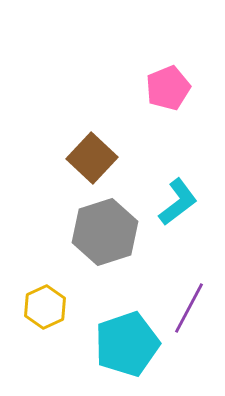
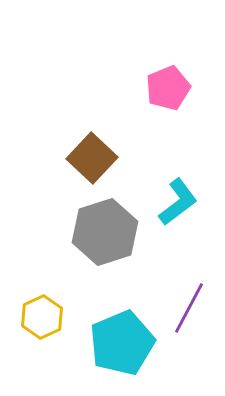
yellow hexagon: moved 3 px left, 10 px down
cyan pentagon: moved 5 px left, 1 px up; rotated 4 degrees counterclockwise
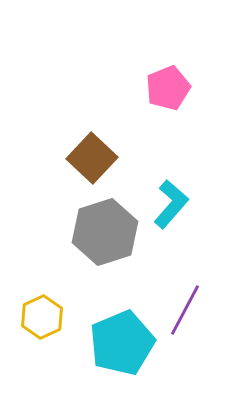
cyan L-shape: moved 7 px left, 2 px down; rotated 12 degrees counterclockwise
purple line: moved 4 px left, 2 px down
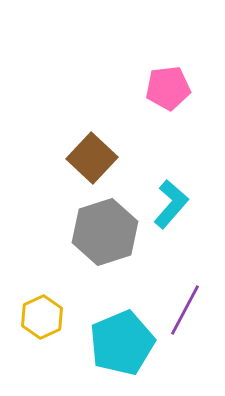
pink pentagon: rotated 15 degrees clockwise
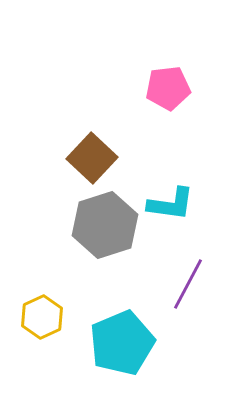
cyan L-shape: rotated 57 degrees clockwise
gray hexagon: moved 7 px up
purple line: moved 3 px right, 26 px up
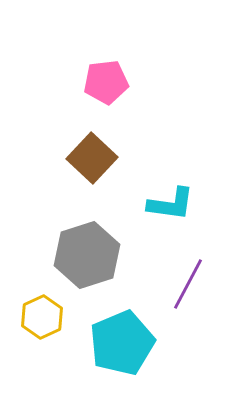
pink pentagon: moved 62 px left, 6 px up
gray hexagon: moved 18 px left, 30 px down
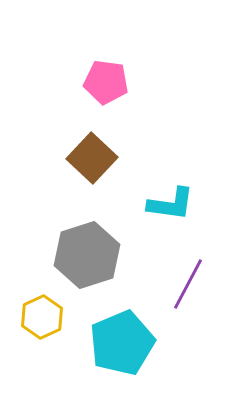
pink pentagon: rotated 15 degrees clockwise
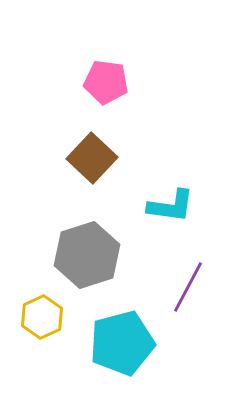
cyan L-shape: moved 2 px down
purple line: moved 3 px down
cyan pentagon: rotated 8 degrees clockwise
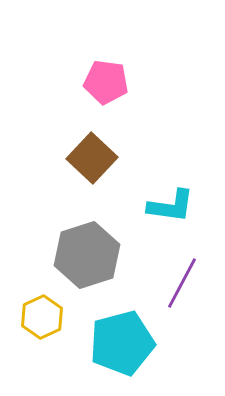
purple line: moved 6 px left, 4 px up
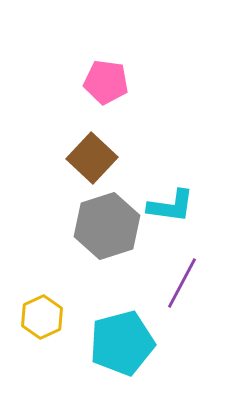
gray hexagon: moved 20 px right, 29 px up
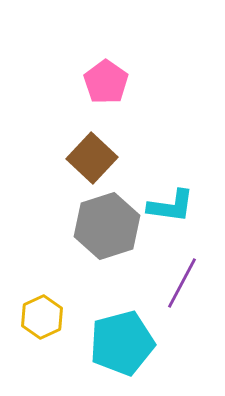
pink pentagon: rotated 27 degrees clockwise
